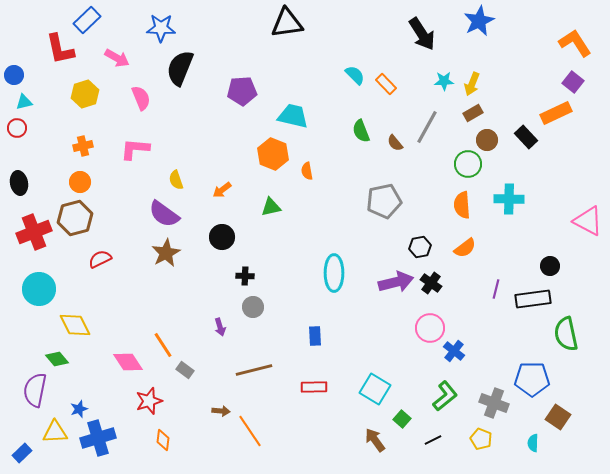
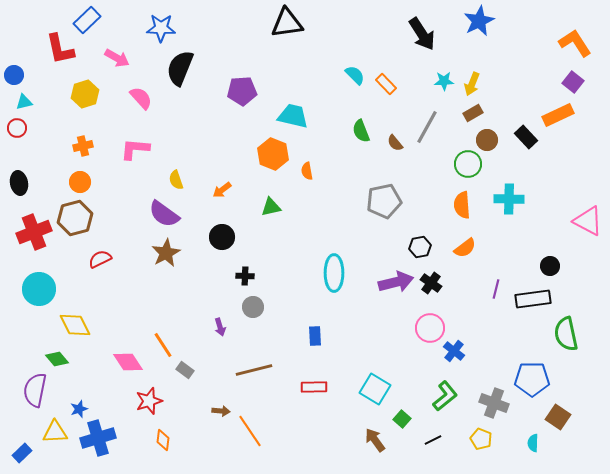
pink semicircle at (141, 98): rotated 20 degrees counterclockwise
orange rectangle at (556, 113): moved 2 px right, 2 px down
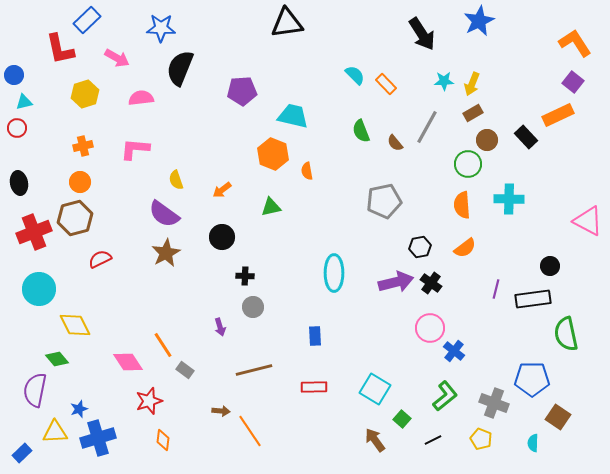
pink semicircle at (141, 98): rotated 55 degrees counterclockwise
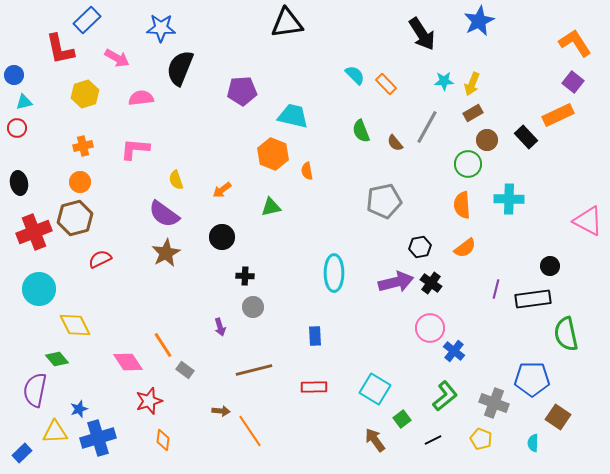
green square at (402, 419): rotated 12 degrees clockwise
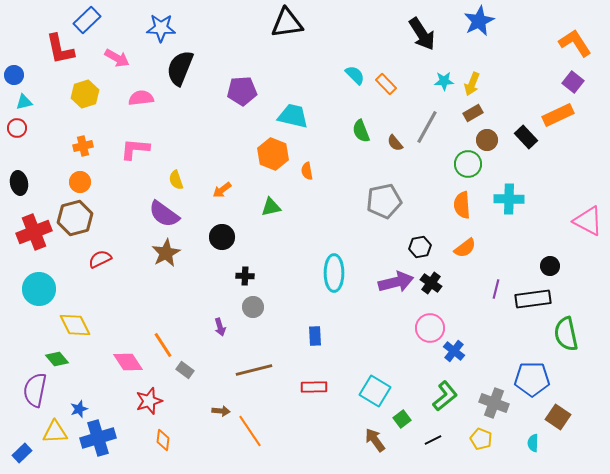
cyan square at (375, 389): moved 2 px down
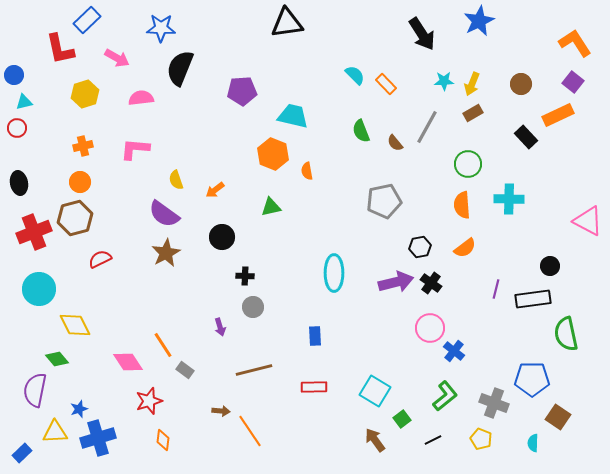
brown circle at (487, 140): moved 34 px right, 56 px up
orange arrow at (222, 190): moved 7 px left
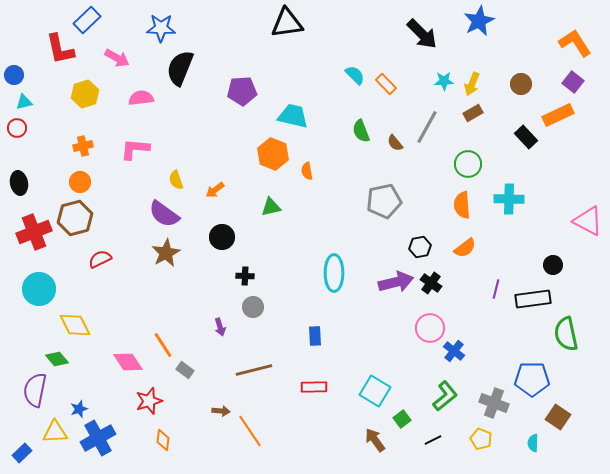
black arrow at (422, 34): rotated 12 degrees counterclockwise
black circle at (550, 266): moved 3 px right, 1 px up
blue cross at (98, 438): rotated 12 degrees counterclockwise
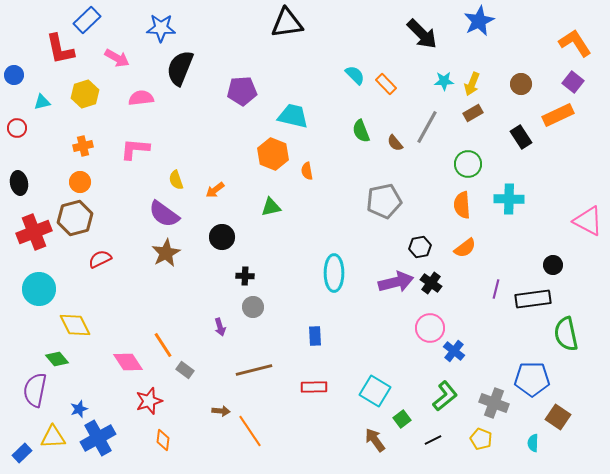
cyan triangle at (24, 102): moved 18 px right
black rectangle at (526, 137): moved 5 px left; rotated 10 degrees clockwise
yellow triangle at (55, 432): moved 2 px left, 5 px down
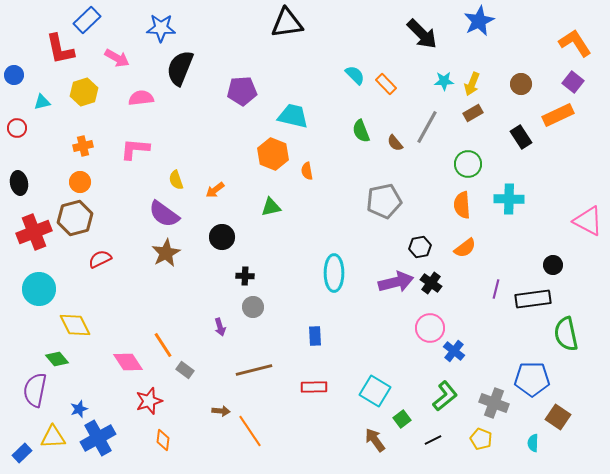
yellow hexagon at (85, 94): moved 1 px left, 2 px up
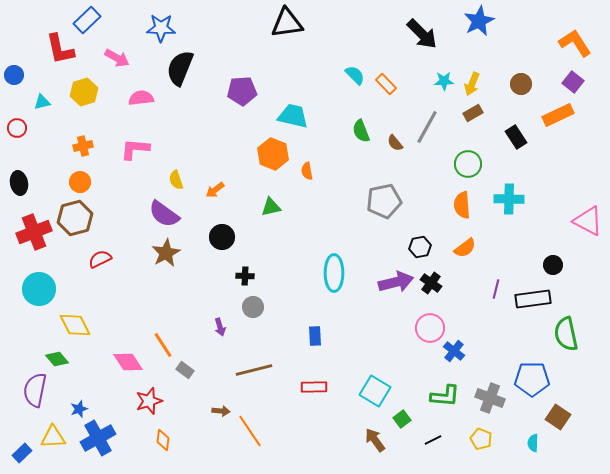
black rectangle at (521, 137): moved 5 px left
green L-shape at (445, 396): rotated 44 degrees clockwise
gray cross at (494, 403): moved 4 px left, 5 px up
